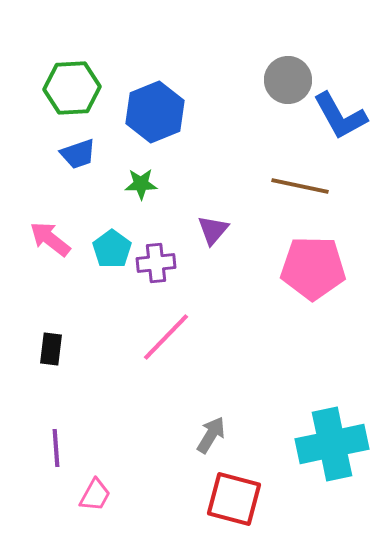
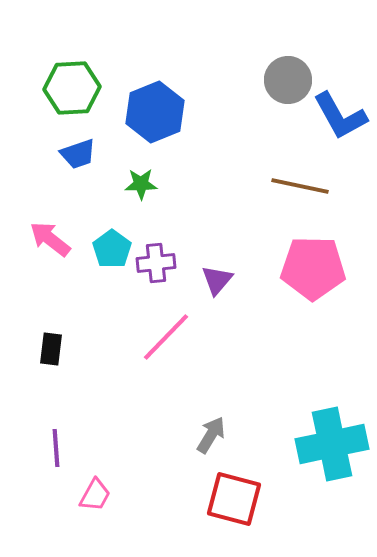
purple triangle: moved 4 px right, 50 px down
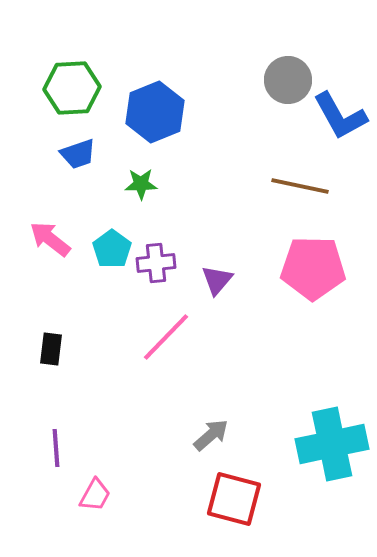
gray arrow: rotated 18 degrees clockwise
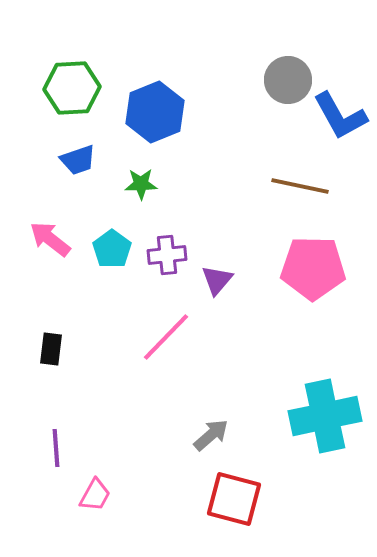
blue trapezoid: moved 6 px down
purple cross: moved 11 px right, 8 px up
cyan cross: moved 7 px left, 28 px up
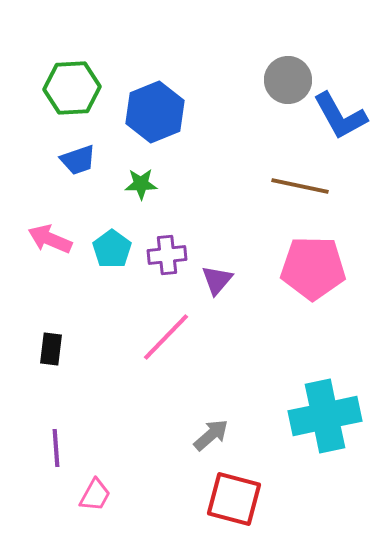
pink arrow: rotated 15 degrees counterclockwise
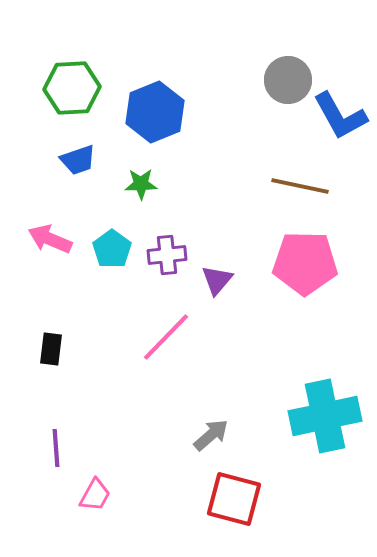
pink pentagon: moved 8 px left, 5 px up
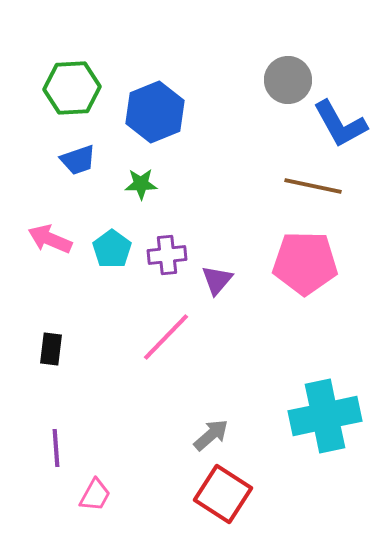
blue L-shape: moved 8 px down
brown line: moved 13 px right
red square: moved 11 px left, 5 px up; rotated 18 degrees clockwise
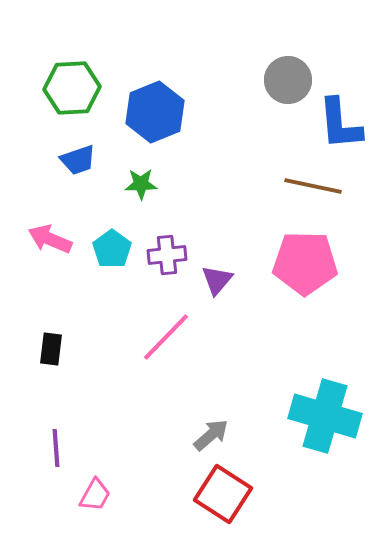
blue L-shape: rotated 24 degrees clockwise
cyan cross: rotated 28 degrees clockwise
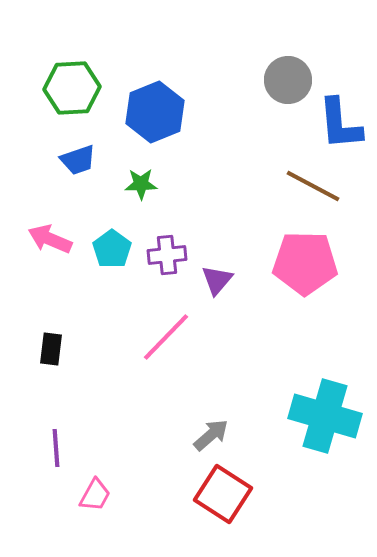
brown line: rotated 16 degrees clockwise
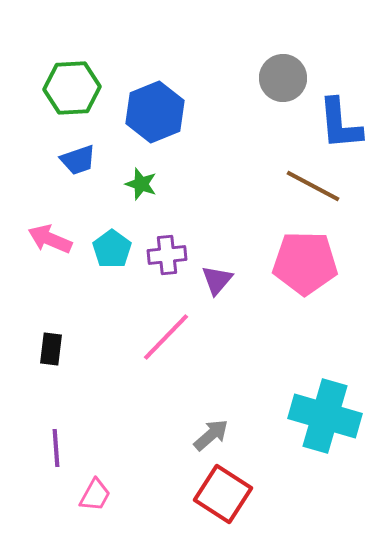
gray circle: moved 5 px left, 2 px up
green star: rotated 20 degrees clockwise
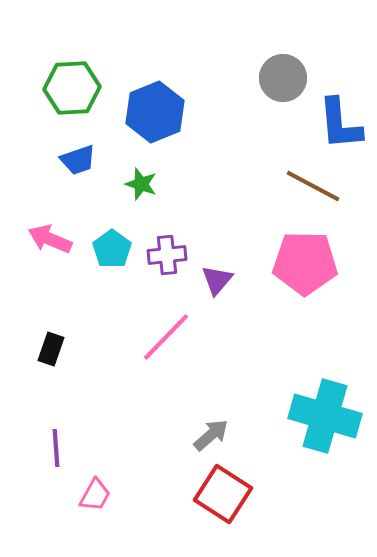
black rectangle: rotated 12 degrees clockwise
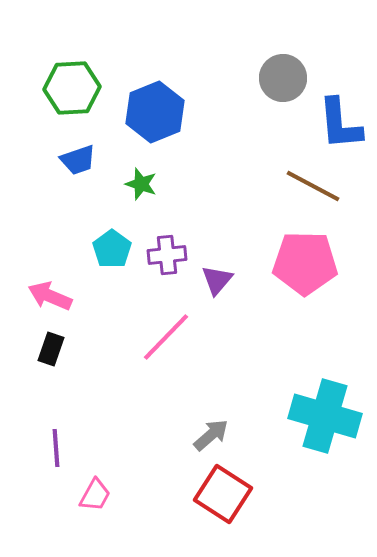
pink arrow: moved 57 px down
